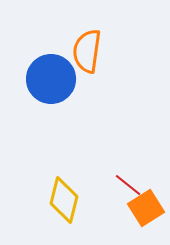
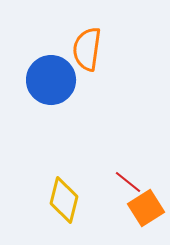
orange semicircle: moved 2 px up
blue circle: moved 1 px down
red line: moved 3 px up
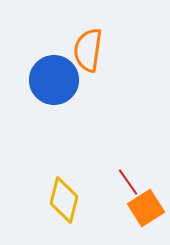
orange semicircle: moved 1 px right, 1 px down
blue circle: moved 3 px right
red line: rotated 16 degrees clockwise
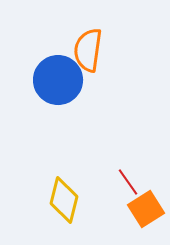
blue circle: moved 4 px right
orange square: moved 1 px down
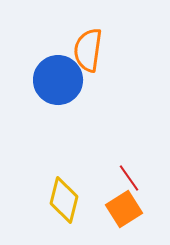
red line: moved 1 px right, 4 px up
orange square: moved 22 px left
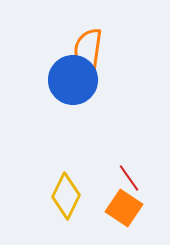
blue circle: moved 15 px right
yellow diamond: moved 2 px right, 4 px up; rotated 12 degrees clockwise
orange square: moved 1 px up; rotated 24 degrees counterclockwise
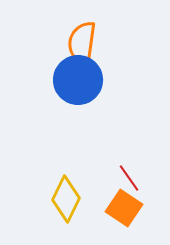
orange semicircle: moved 6 px left, 7 px up
blue circle: moved 5 px right
yellow diamond: moved 3 px down
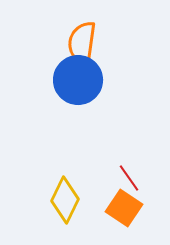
yellow diamond: moved 1 px left, 1 px down
